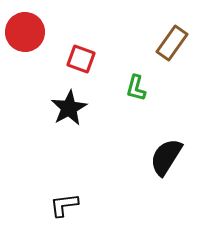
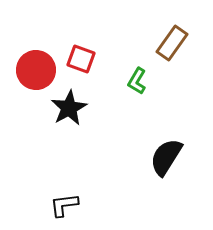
red circle: moved 11 px right, 38 px down
green L-shape: moved 1 px right, 7 px up; rotated 16 degrees clockwise
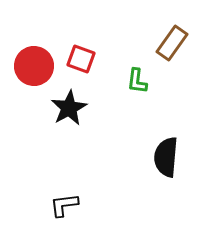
red circle: moved 2 px left, 4 px up
green L-shape: rotated 24 degrees counterclockwise
black semicircle: rotated 27 degrees counterclockwise
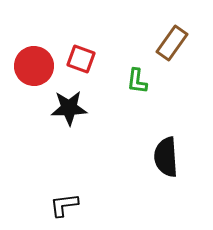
black star: rotated 27 degrees clockwise
black semicircle: rotated 9 degrees counterclockwise
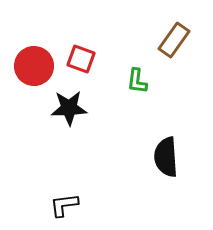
brown rectangle: moved 2 px right, 3 px up
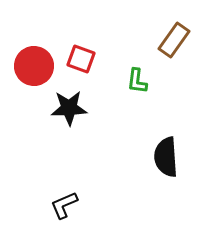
black L-shape: rotated 16 degrees counterclockwise
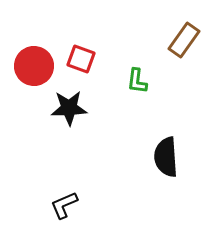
brown rectangle: moved 10 px right
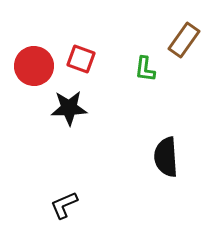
green L-shape: moved 8 px right, 12 px up
